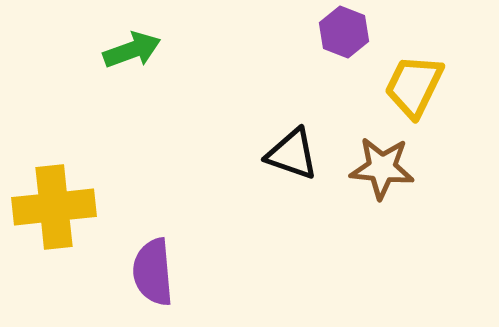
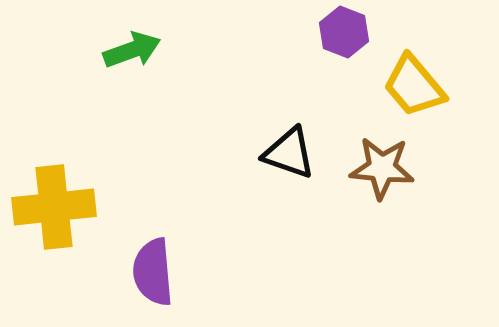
yellow trapezoid: rotated 66 degrees counterclockwise
black triangle: moved 3 px left, 1 px up
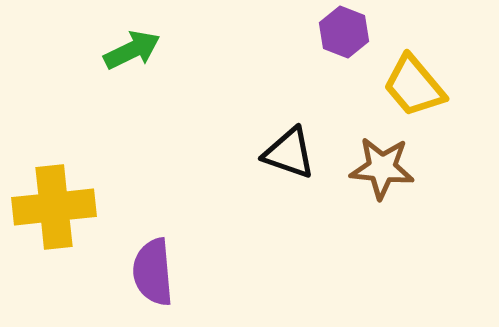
green arrow: rotated 6 degrees counterclockwise
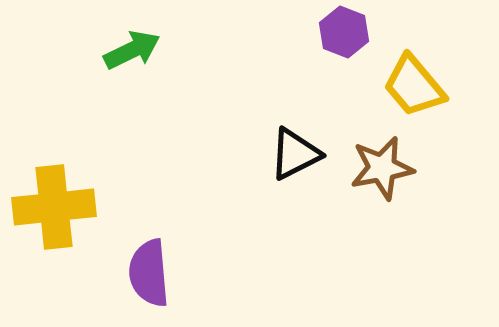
black triangle: moved 6 px right, 1 px down; rotated 46 degrees counterclockwise
brown star: rotated 16 degrees counterclockwise
purple semicircle: moved 4 px left, 1 px down
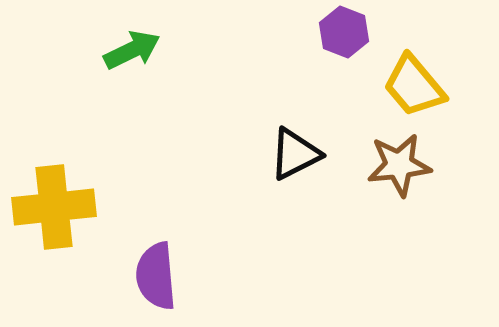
brown star: moved 17 px right, 3 px up; rotated 4 degrees clockwise
purple semicircle: moved 7 px right, 3 px down
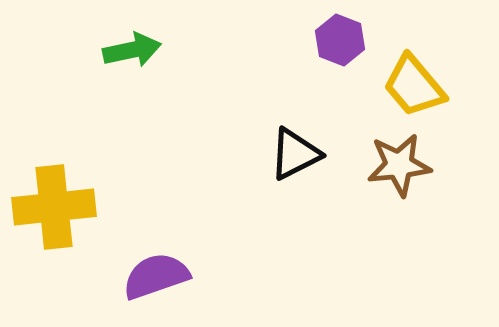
purple hexagon: moved 4 px left, 8 px down
green arrow: rotated 14 degrees clockwise
purple semicircle: rotated 76 degrees clockwise
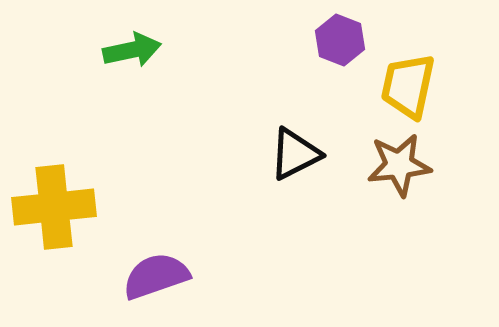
yellow trapezoid: moved 6 px left; rotated 52 degrees clockwise
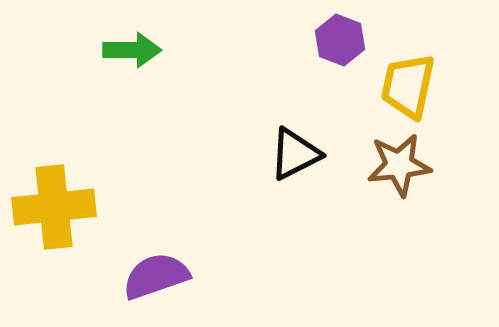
green arrow: rotated 12 degrees clockwise
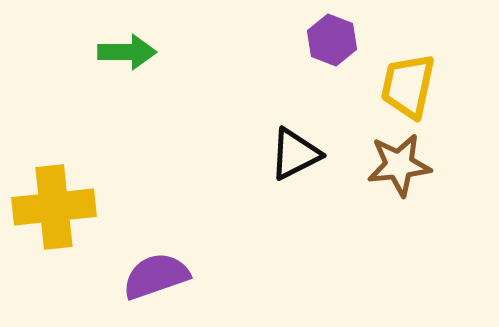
purple hexagon: moved 8 px left
green arrow: moved 5 px left, 2 px down
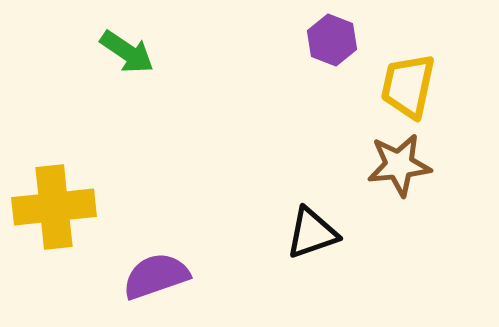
green arrow: rotated 34 degrees clockwise
black triangle: moved 17 px right, 79 px down; rotated 8 degrees clockwise
